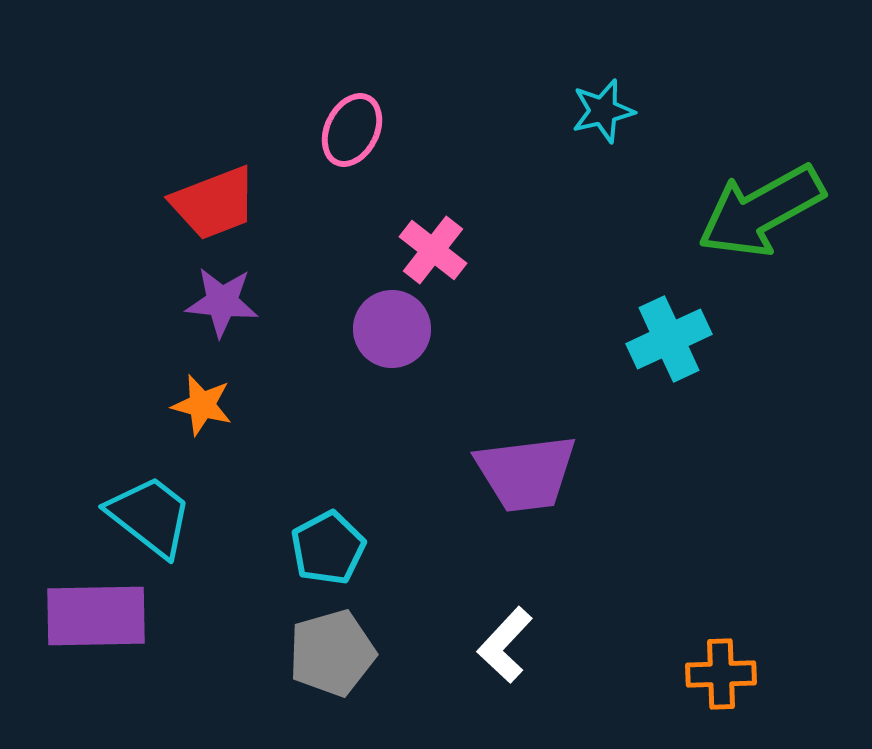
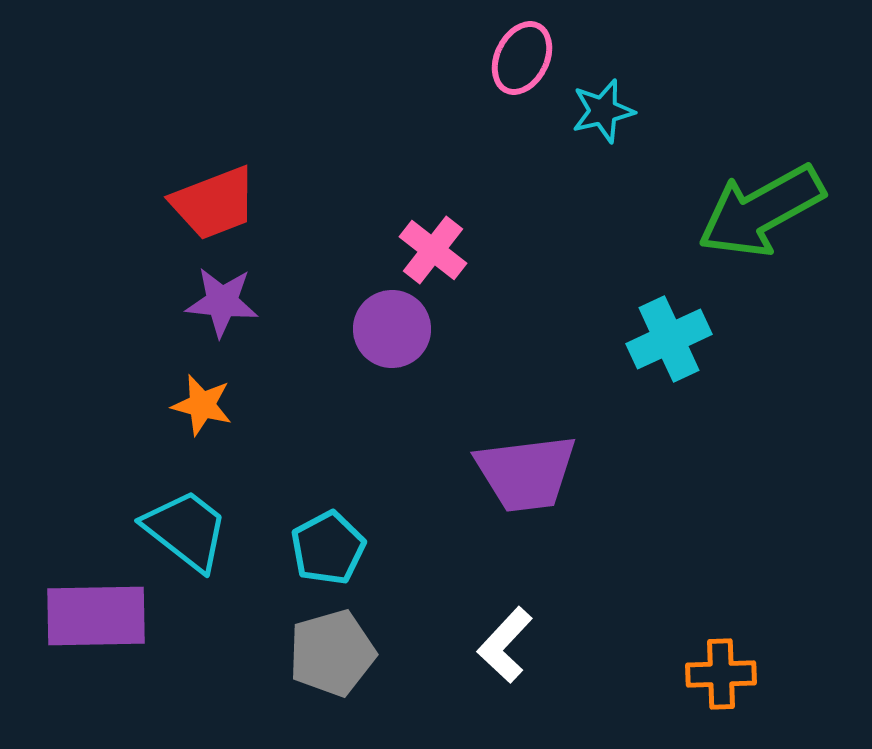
pink ellipse: moved 170 px right, 72 px up
cyan trapezoid: moved 36 px right, 14 px down
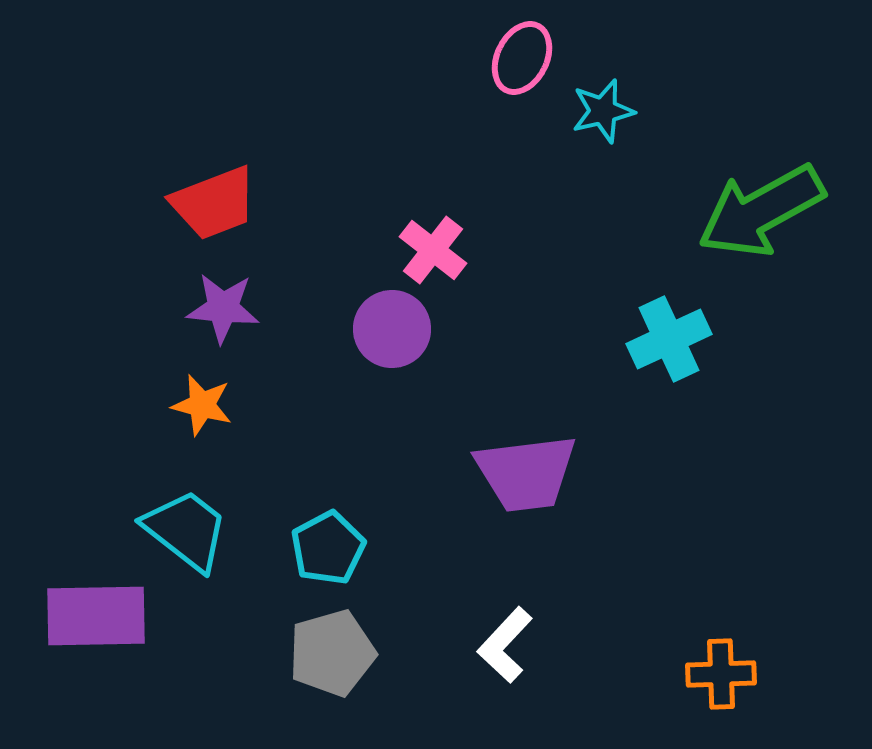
purple star: moved 1 px right, 6 px down
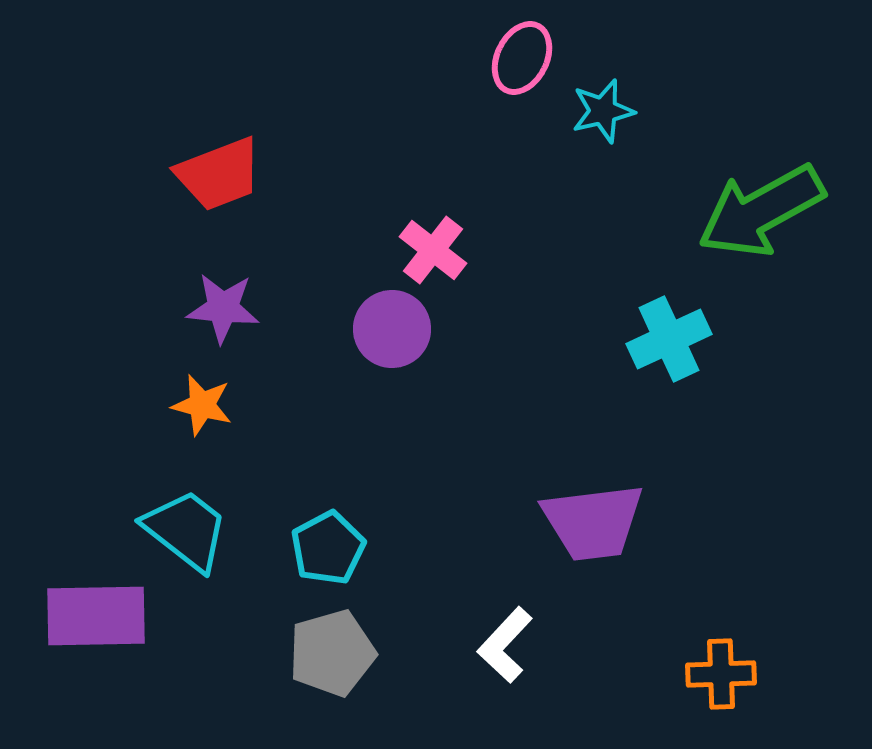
red trapezoid: moved 5 px right, 29 px up
purple trapezoid: moved 67 px right, 49 px down
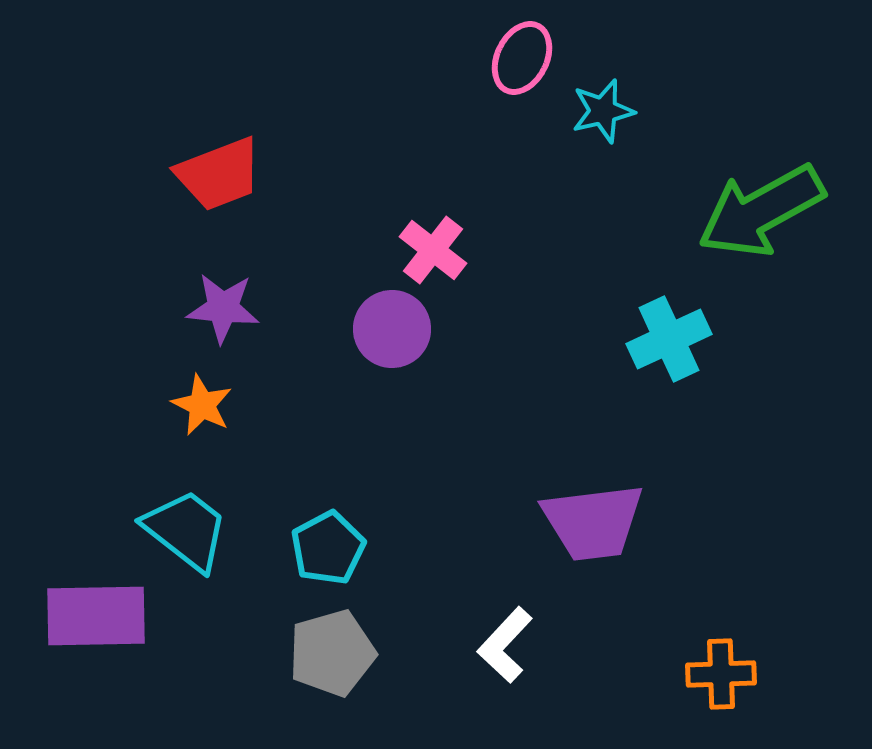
orange star: rotated 12 degrees clockwise
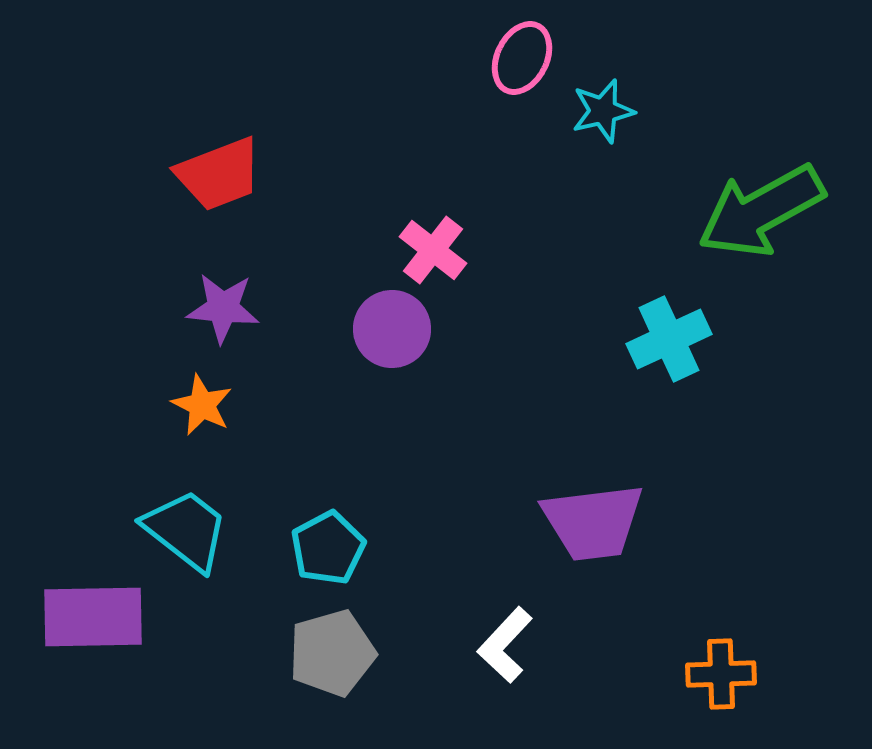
purple rectangle: moved 3 px left, 1 px down
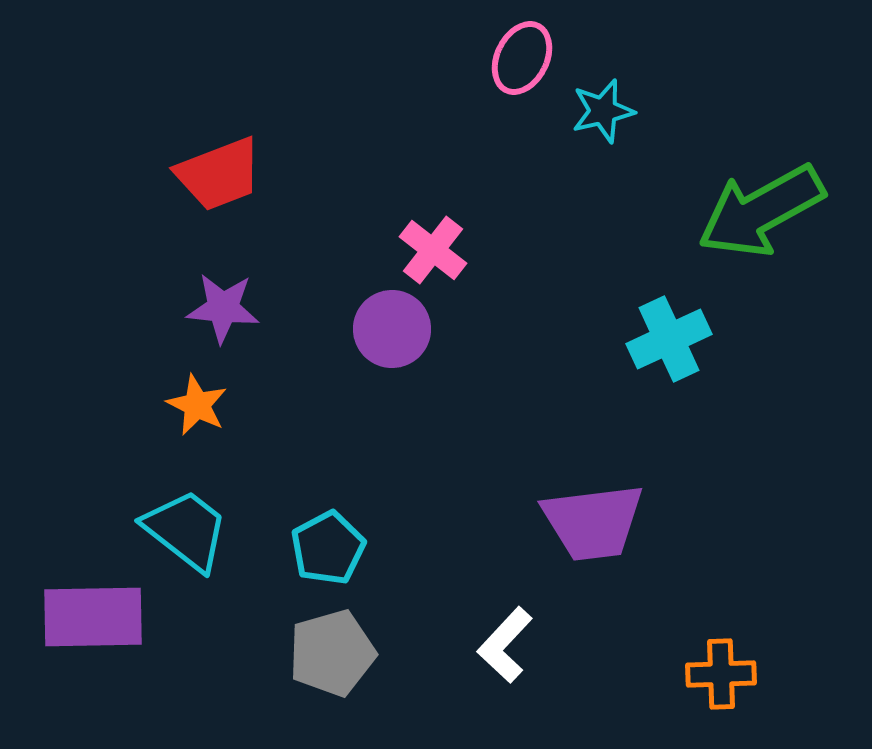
orange star: moved 5 px left
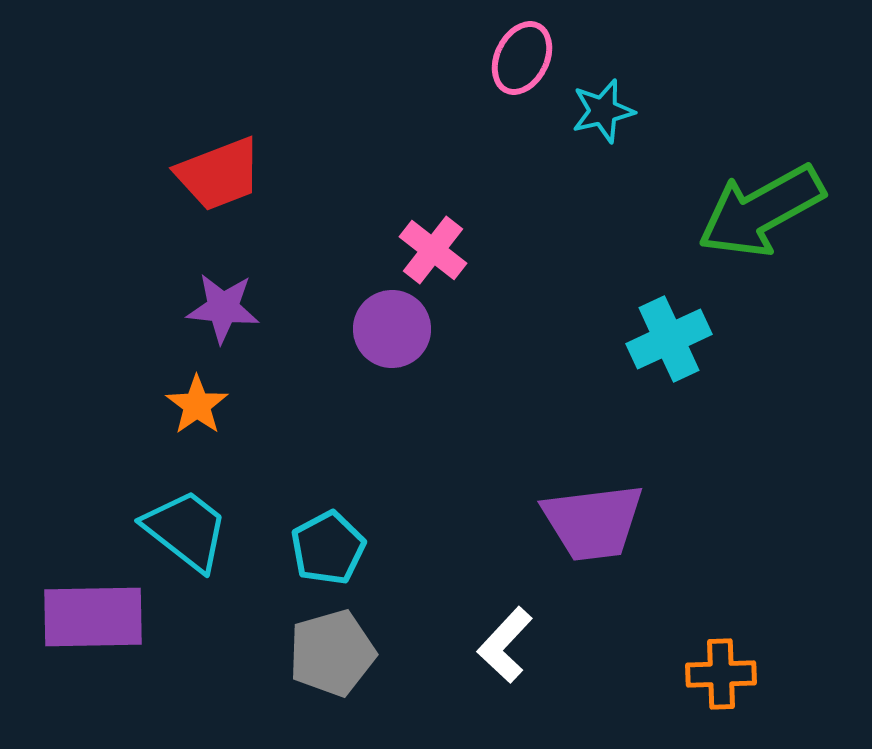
orange star: rotated 10 degrees clockwise
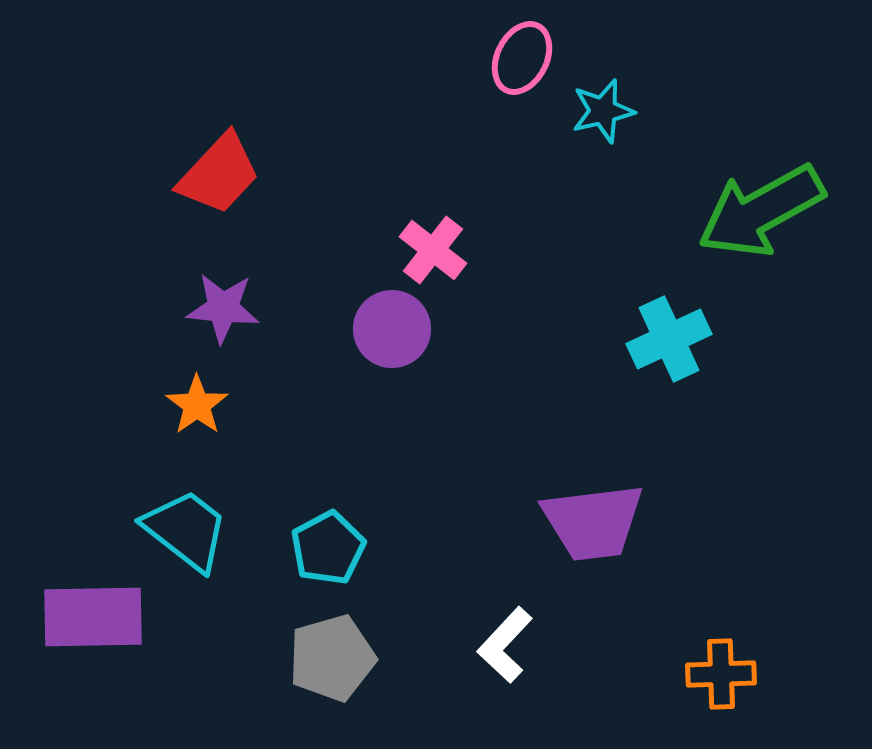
red trapezoid: rotated 26 degrees counterclockwise
gray pentagon: moved 5 px down
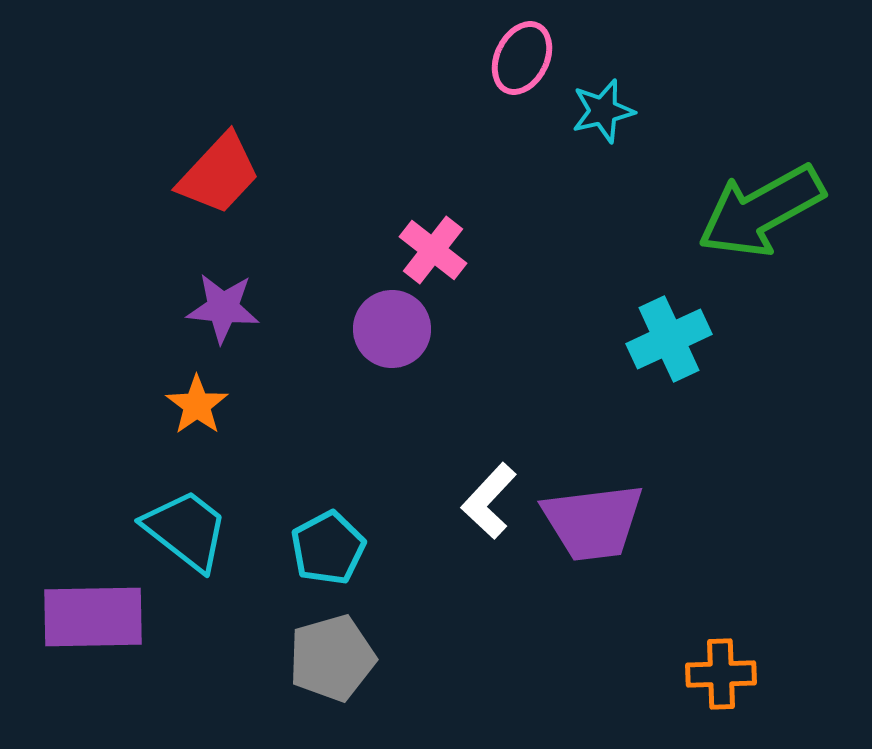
white L-shape: moved 16 px left, 144 px up
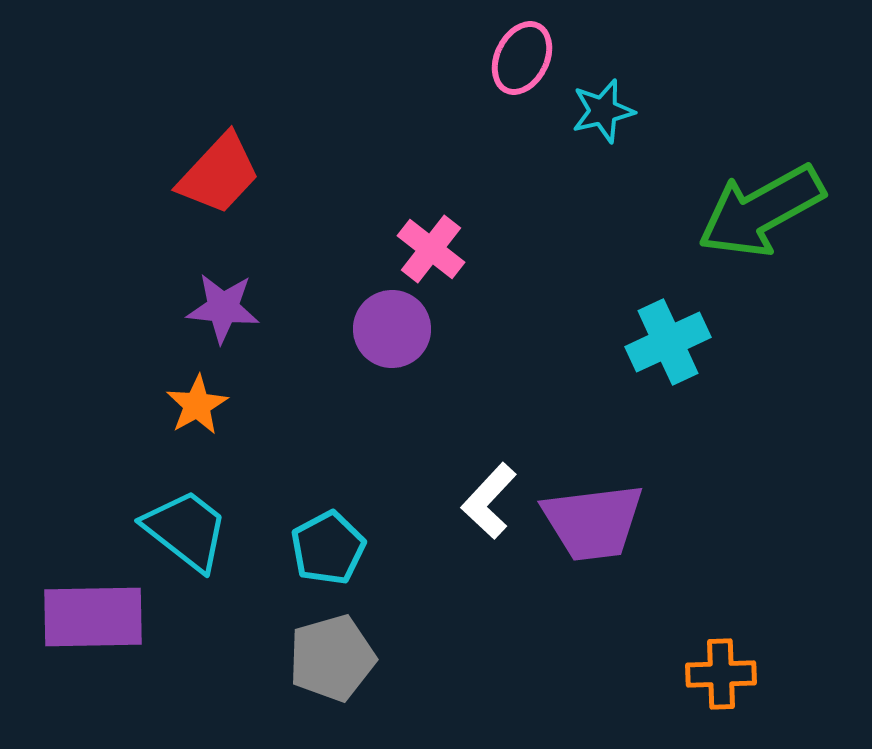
pink cross: moved 2 px left, 1 px up
cyan cross: moved 1 px left, 3 px down
orange star: rotated 6 degrees clockwise
